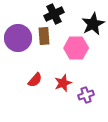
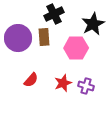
brown rectangle: moved 1 px down
red semicircle: moved 4 px left
purple cross: moved 9 px up; rotated 35 degrees clockwise
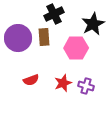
red semicircle: rotated 28 degrees clockwise
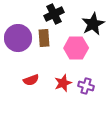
brown rectangle: moved 1 px down
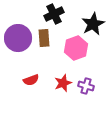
pink hexagon: rotated 20 degrees counterclockwise
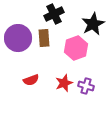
red star: moved 1 px right
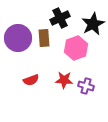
black cross: moved 6 px right, 4 px down
red star: moved 3 px up; rotated 24 degrees clockwise
